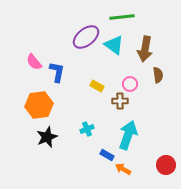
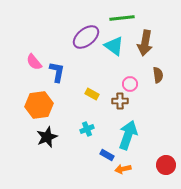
green line: moved 1 px down
cyan triangle: moved 1 px down
brown arrow: moved 6 px up
yellow rectangle: moved 5 px left, 8 px down
orange arrow: rotated 42 degrees counterclockwise
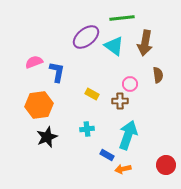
pink semicircle: rotated 108 degrees clockwise
cyan cross: rotated 16 degrees clockwise
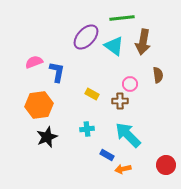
purple ellipse: rotated 8 degrees counterclockwise
brown arrow: moved 2 px left, 1 px up
cyan arrow: rotated 64 degrees counterclockwise
